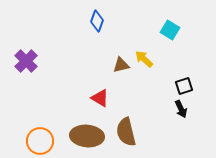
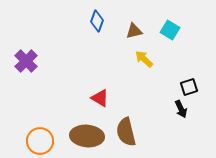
brown triangle: moved 13 px right, 34 px up
black square: moved 5 px right, 1 px down
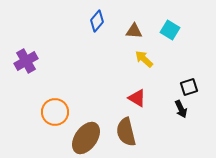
blue diamond: rotated 20 degrees clockwise
brown triangle: rotated 18 degrees clockwise
purple cross: rotated 15 degrees clockwise
red triangle: moved 37 px right
brown ellipse: moved 1 px left, 2 px down; rotated 60 degrees counterclockwise
orange circle: moved 15 px right, 29 px up
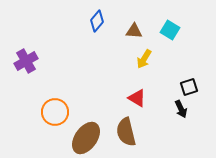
yellow arrow: rotated 102 degrees counterclockwise
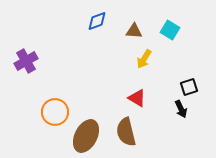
blue diamond: rotated 30 degrees clockwise
brown ellipse: moved 2 px up; rotated 8 degrees counterclockwise
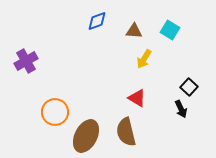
black square: rotated 30 degrees counterclockwise
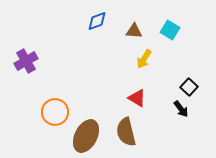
black arrow: rotated 12 degrees counterclockwise
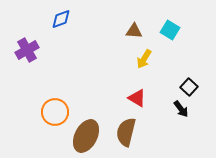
blue diamond: moved 36 px left, 2 px up
purple cross: moved 1 px right, 11 px up
brown semicircle: rotated 28 degrees clockwise
